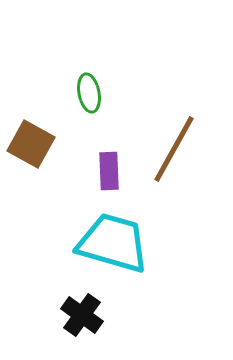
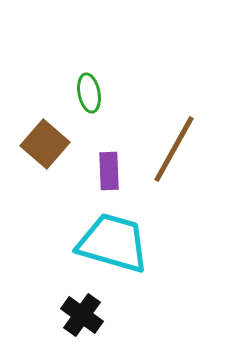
brown square: moved 14 px right; rotated 12 degrees clockwise
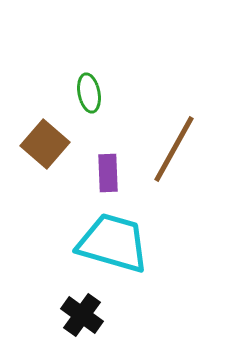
purple rectangle: moved 1 px left, 2 px down
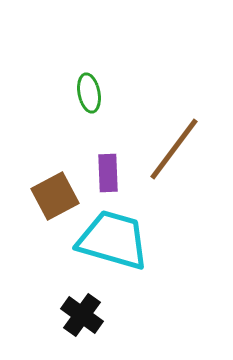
brown square: moved 10 px right, 52 px down; rotated 21 degrees clockwise
brown line: rotated 8 degrees clockwise
cyan trapezoid: moved 3 px up
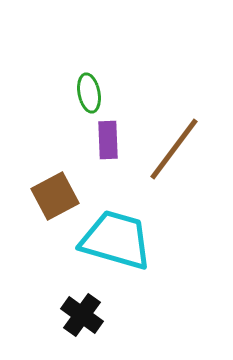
purple rectangle: moved 33 px up
cyan trapezoid: moved 3 px right
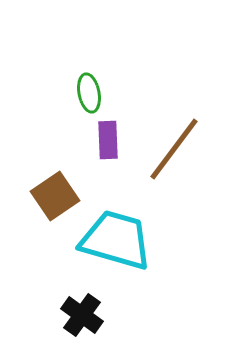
brown square: rotated 6 degrees counterclockwise
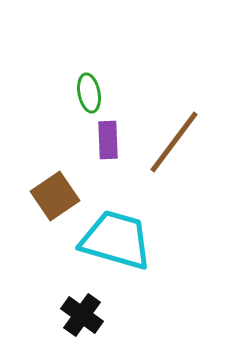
brown line: moved 7 px up
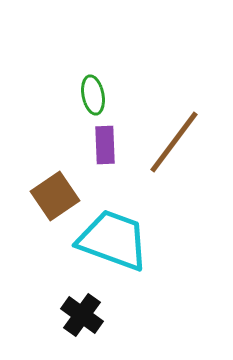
green ellipse: moved 4 px right, 2 px down
purple rectangle: moved 3 px left, 5 px down
cyan trapezoid: moved 3 px left; rotated 4 degrees clockwise
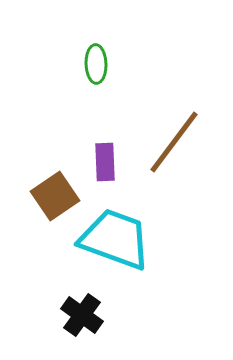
green ellipse: moved 3 px right, 31 px up; rotated 9 degrees clockwise
purple rectangle: moved 17 px down
cyan trapezoid: moved 2 px right, 1 px up
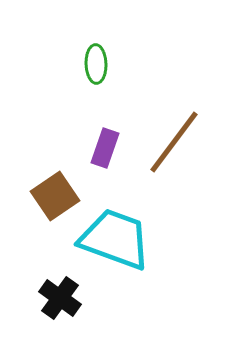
purple rectangle: moved 14 px up; rotated 21 degrees clockwise
black cross: moved 22 px left, 17 px up
